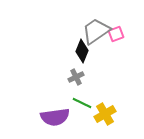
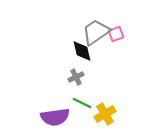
gray trapezoid: moved 1 px down
black diamond: rotated 35 degrees counterclockwise
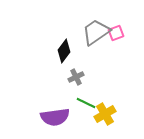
pink square: moved 1 px up
black diamond: moved 18 px left; rotated 50 degrees clockwise
green line: moved 4 px right
